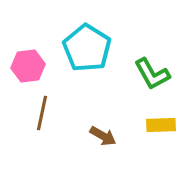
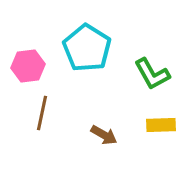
brown arrow: moved 1 px right, 1 px up
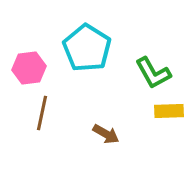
pink hexagon: moved 1 px right, 2 px down
green L-shape: moved 1 px right, 1 px up
yellow rectangle: moved 8 px right, 14 px up
brown arrow: moved 2 px right, 1 px up
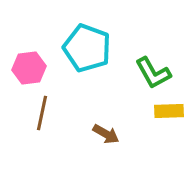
cyan pentagon: rotated 12 degrees counterclockwise
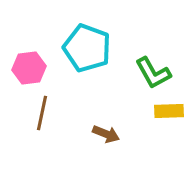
brown arrow: rotated 8 degrees counterclockwise
